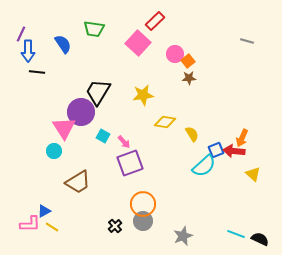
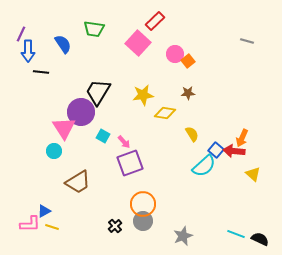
black line: moved 4 px right
brown star: moved 1 px left, 15 px down
yellow diamond: moved 9 px up
blue square: rotated 28 degrees counterclockwise
yellow line: rotated 16 degrees counterclockwise
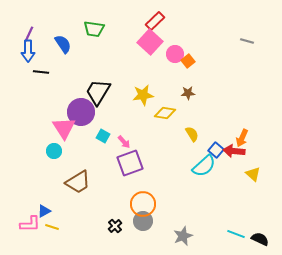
purple line: moved 8 px right
pink square: moved 12 px right, 1 px up
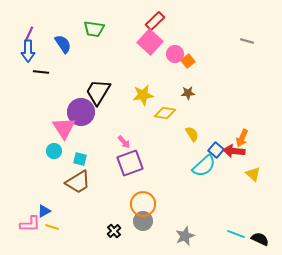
cyan square: moved 23 px left, 23 px down; rotated 16 degrees counterclockwise
black cross: moved 1 px left, 5 px down
gray star: moved 2 px right
